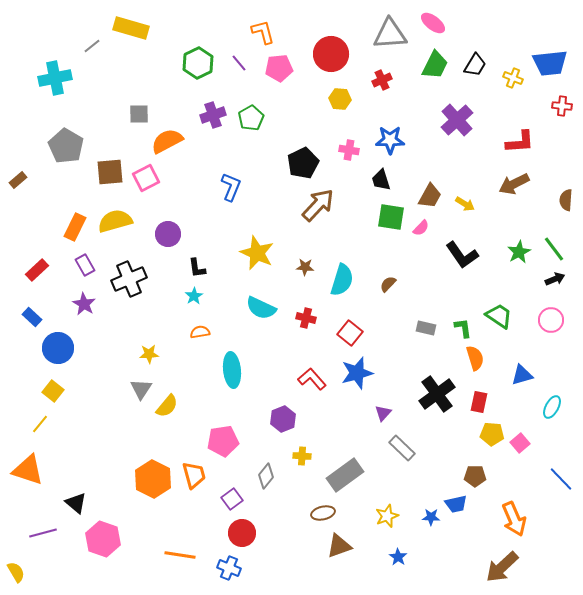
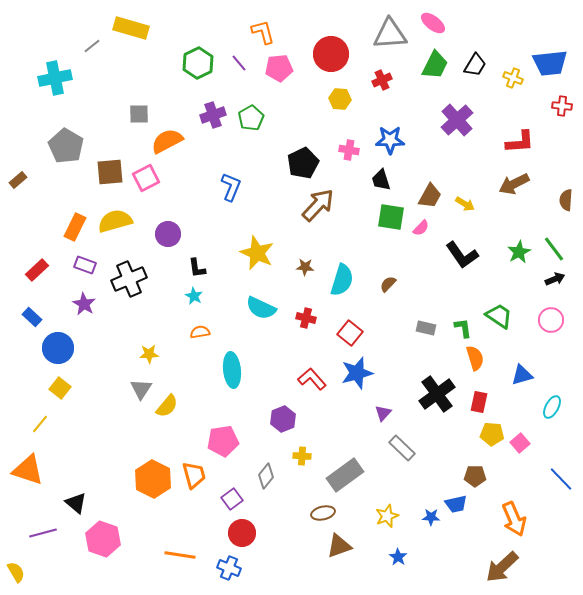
purple rectangle at (85, 265): rotated 40 degrees counterclockwise
cyan star at (194, 296): rotated 12 degrees counterclockwise
yellow square at (53, 391): moved 7 px right, 3 px up
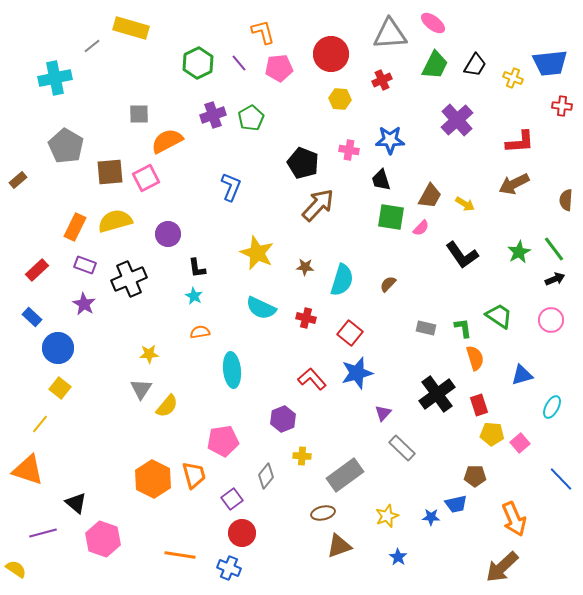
black pentagon at (303, 163): rotated 24 degrees counterclockwise
red rectangle at (479, 402): moved 3 px down; rotated 30 degrees counterclockwise
yellow semicircle at (16, 572): moved 3 px up; rotated 25 degrees counterclockwise
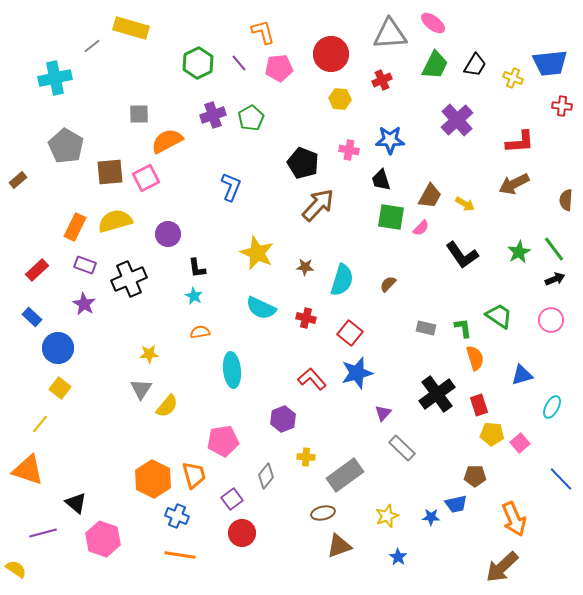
yellow cross at (302, 456): moved 4 px right, 1 px down
blue cross at (229, 568): moved 52 px left, 52 px up
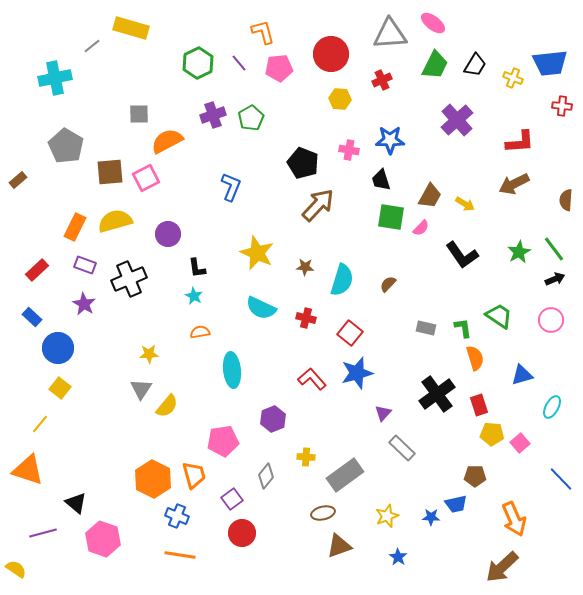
purple hexagon at (283, 419): moved 10 px left
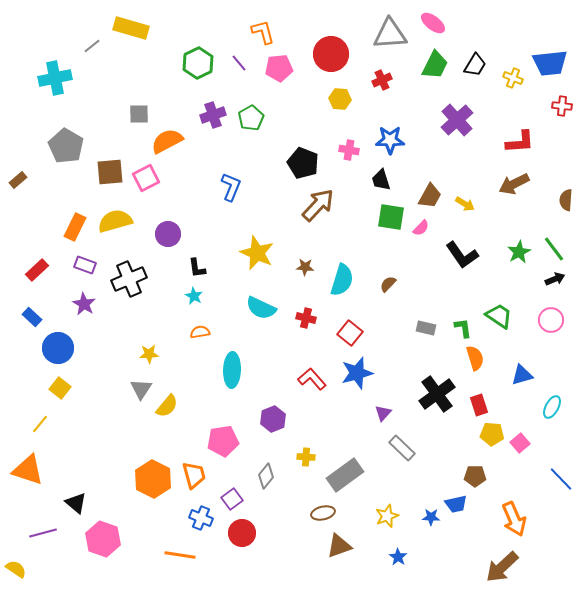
cyan ellipse at (232, 370): rotated 8 degrees clockwise
blue cross at (177, 516): moved 24 px right, 2 px down
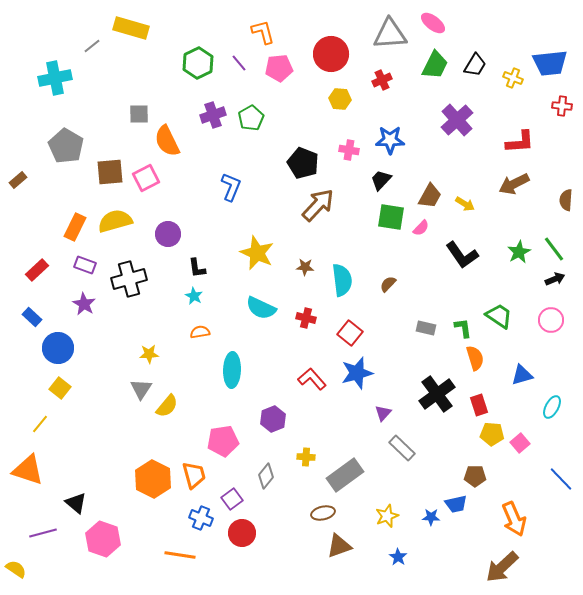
orange semicircle at (167, 141): rotated 88 degrees counterclockwise
black trapezoid at (381, 180): rotated 60 degrees clockwise
black cross at (129, 279): rotated 8 degrees clockwise
cyan semicircle at (342, 280): rotated 24 degrees counterclockwise
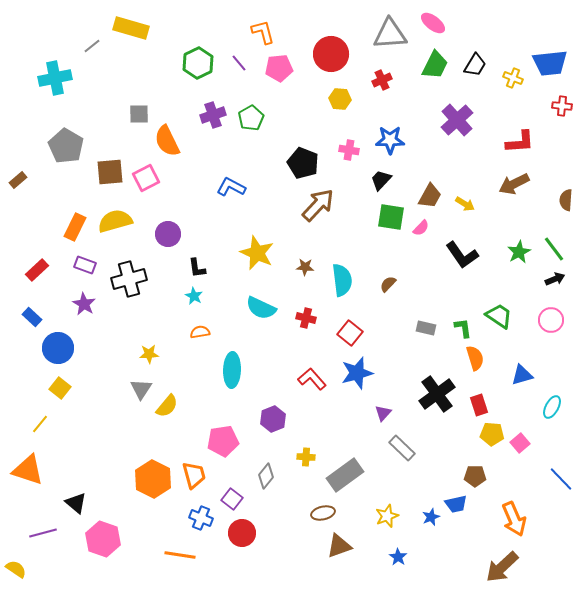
blue L-shape at (231, 187): rotated 84 degrees counterclockwise
purple square at (232, 499): rotated 15 degrees counterclockwise
blue star at (431, 517): rotated 24 degrees counterclockwise
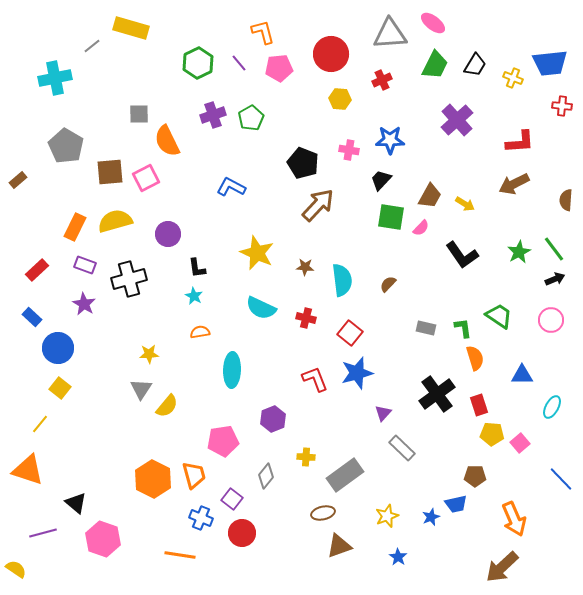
blue triangle at (522, 375): rotated 15 degrees clockwise
red L-shape at (312, 379): moved 3 px right; rotated 20 degrees clockwise
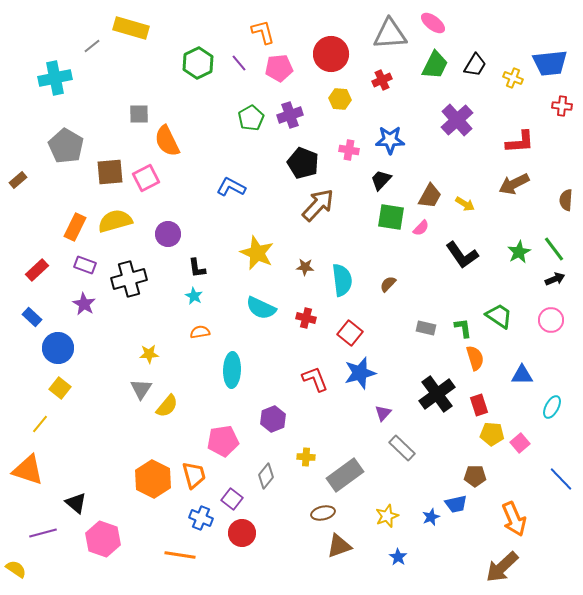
purple cross at (213, 115): moved 77 px right
blue star at (357, 373): moved 3 px right
